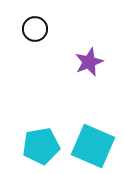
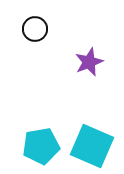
cyan square: moved 1 px left
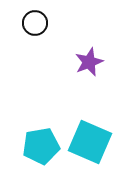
black circle: moved 6 px up
cyan square: moved 2 px left, 4 px up
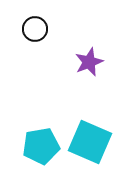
black circle: moved 6 px down
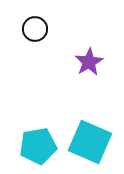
purple star: rotated 8 degrees counterclockwise
cyan pentagon: moved 3 px left
